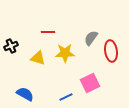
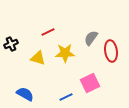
red line: rotated 24 degrees counterclockwise
black cross: moved 2 px up
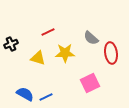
gray semicircle: rotated 84 degrees counterclockwise
red ellipse: moved 2 px down
blue line: moved 20 px left
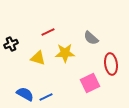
red ellipse: moved 11 px down
